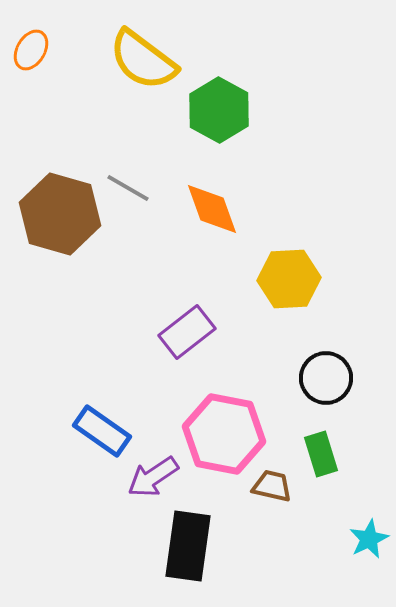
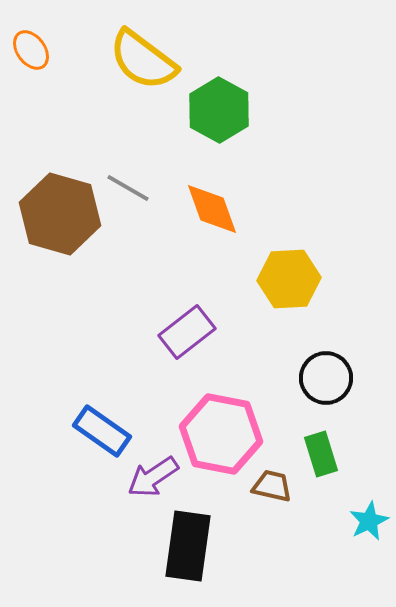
orange ellipse: rotated 66 degrees counterclockwise
pink hexagon: moved 3 px left
cyan star: moved 18 px up
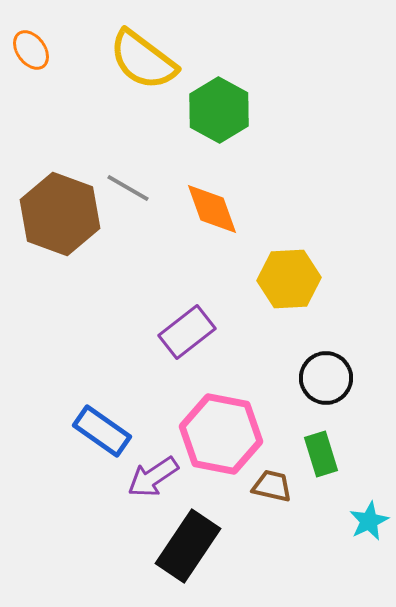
brown hexagon: rotated 4 degrees clockwise
black rectangle: rotated 26 degrees clockwise
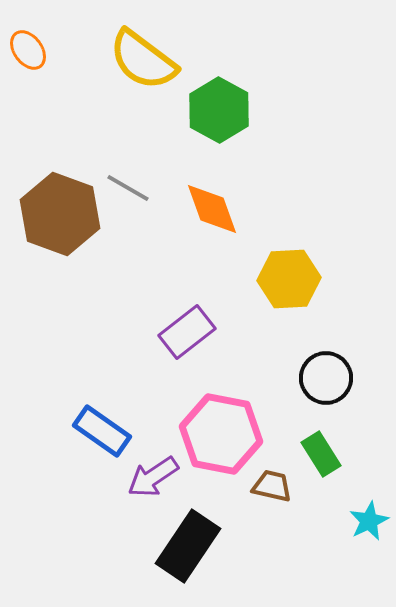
orange ellipse: moved 3 px left
green rectangle: rotated 15 degrees counterclockwise
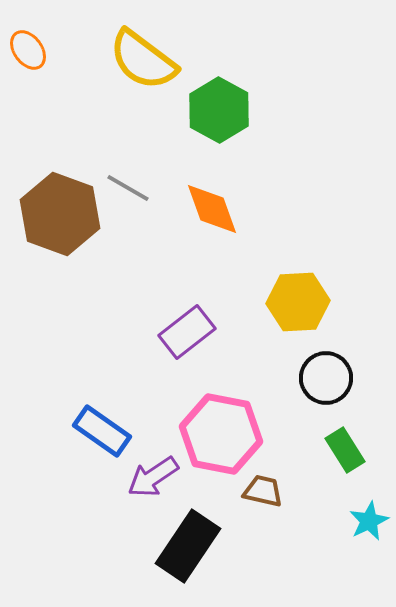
yellow hexagon: moved 9 px right, 23 px down
green rectangle: moved 24 px right, 4 px up
brown trapezoid: moved 9 px left, 5 px down
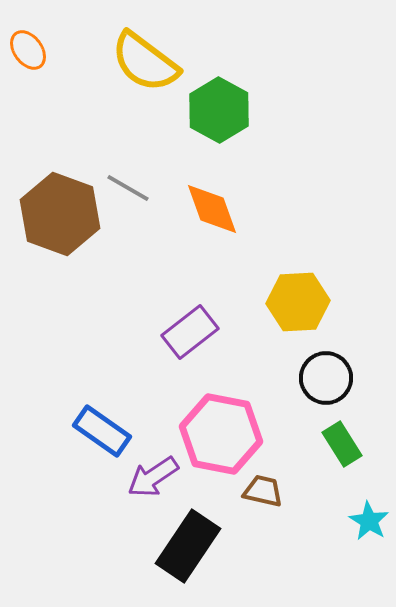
yellow semicircle: moved 2 px right, 2 px down
purple rectangle: moved 3 px right
green rectangle: moved 3 px left, 6 px up
cyan star: rotated 15 degrees counterclockwise
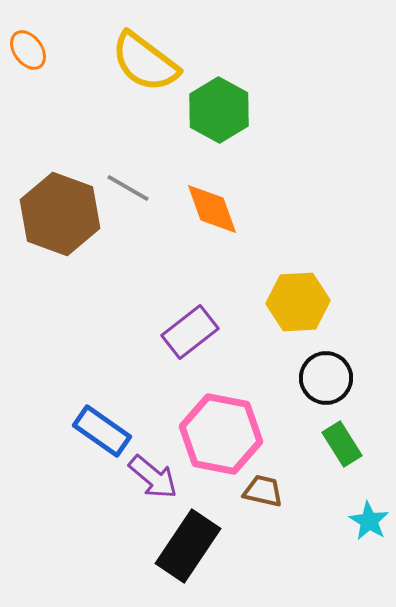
purple arrow: rotated 106 degrees counterclockwise
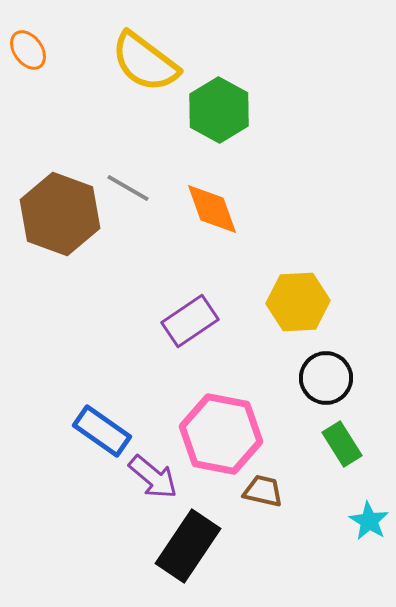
purple rectangle: moved 11 px up; rotated 4 degrees clockwise
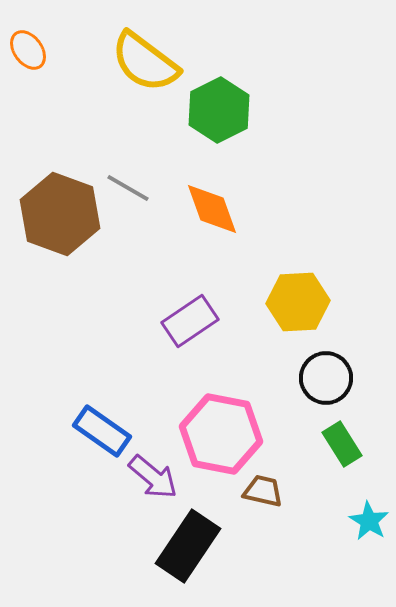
green hexagon: rotated 4 degrees clockwise
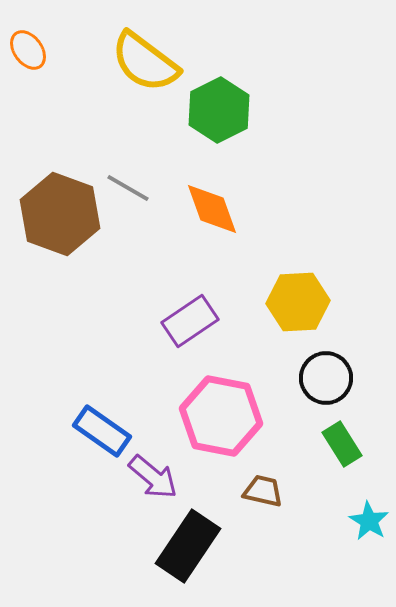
pink hexagon: moved 18 px up
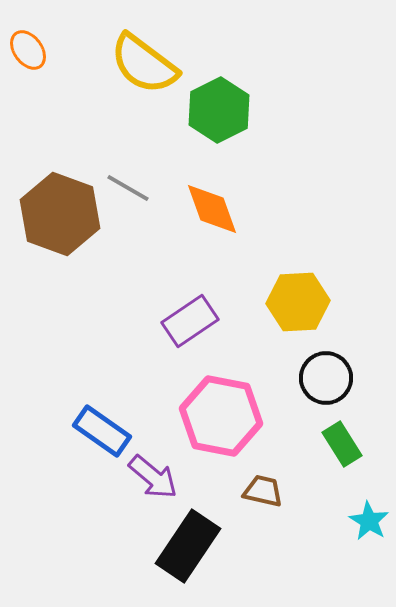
yellow semicircle: moved 1 px left, 2 px down
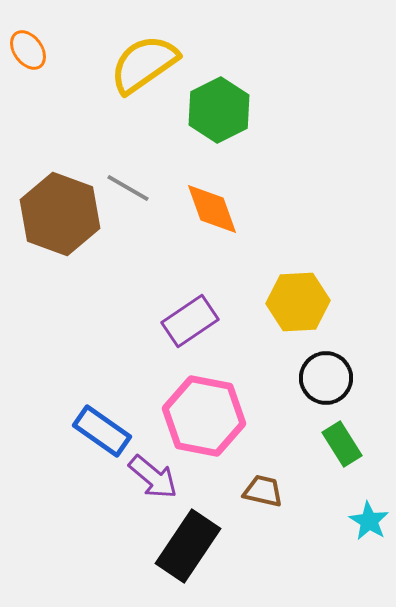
yellow semicircle: rotated 108 degrees clockwise
pink hexagon: moved 17 px left
